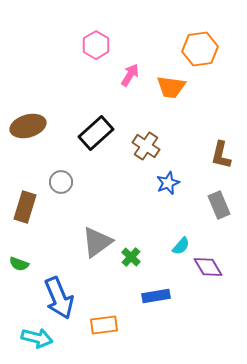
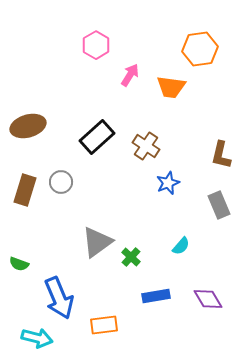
black rectangle: moved 1 px right, 4 px down
brown rectangle: moved 17 px up
purple diamond: moved 32 px down
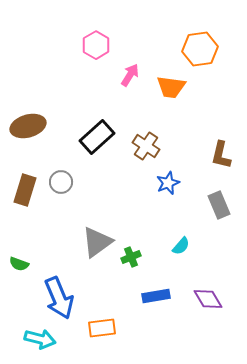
green cross: rotated 24 degrees clockwise
orange rectangle: moved 2 px left, 3 px down
cyan arrow: moved 3 px right, 1 px down
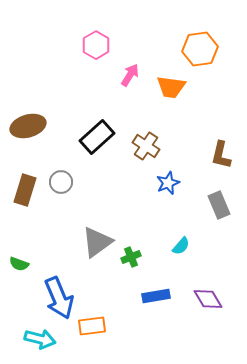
orange rectangle: moved 10 px left, 2 px up
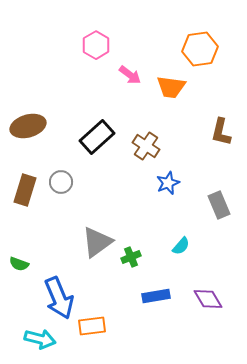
pink arrow: rotated 95 degrees clockwise
brown L-shape: moved 23 px up
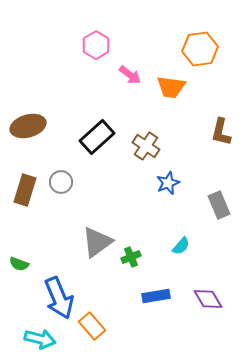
orange rectangle: rotated 56 degrees clockwise
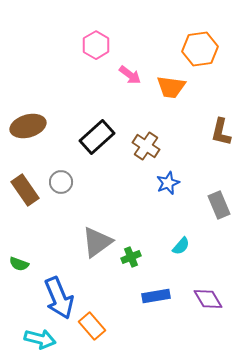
brown rectangle: rotated 52 degrees counterclockwise
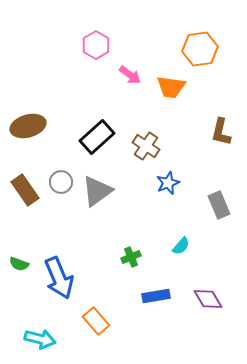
gray triangle: moved 51 px up
blue arrow: moved 20 px up
orange rectangle: moved 4 px right, 5 px up
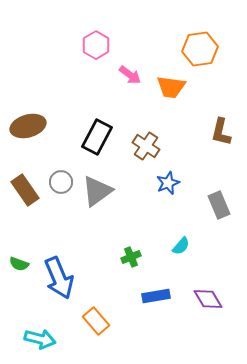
black rectangle: rotated 20 degrees counterclockwise
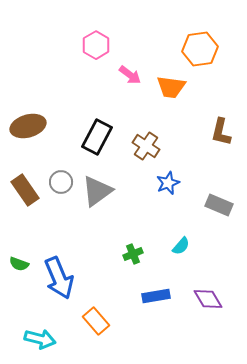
gray rectangle: rotated 44 degrees counterclockwise
green cross: moved 2 px right, 3 px up
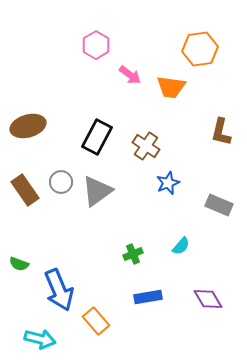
blue arrow: moved 12 px down
blue rectangle: moved 8 px left, 1 px down
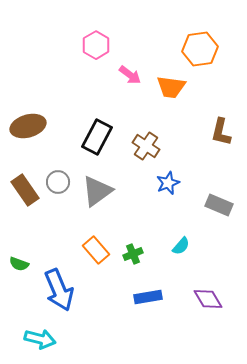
gray circle: moved 3 px left
orange rectangle: moved 71 px up
